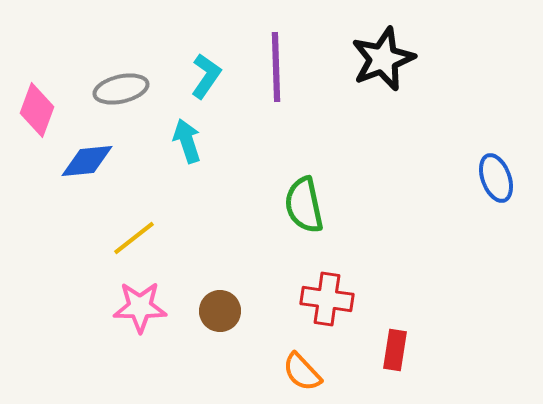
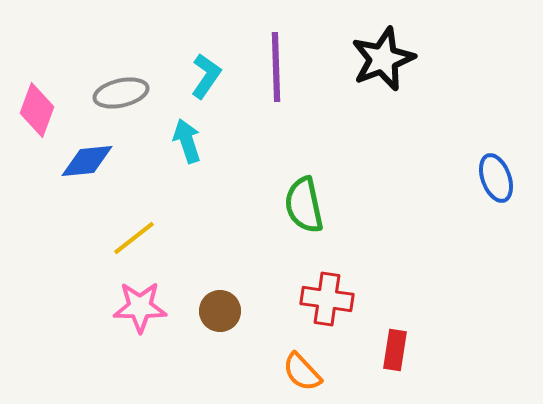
gray ellipse: moved 4 px down
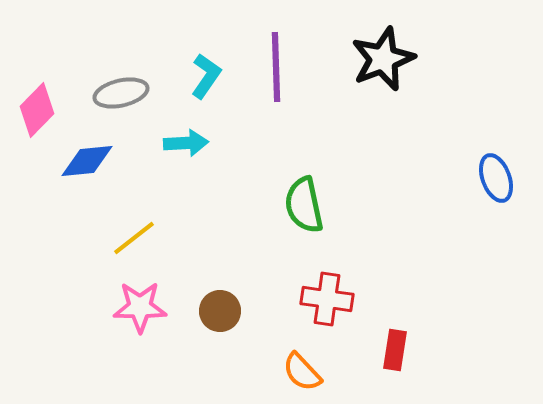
pink diamond: rotated 24 degrees clockwise
cyan arrow: moved 1 px left, 2 px down; rotated 105 degrees clockwise
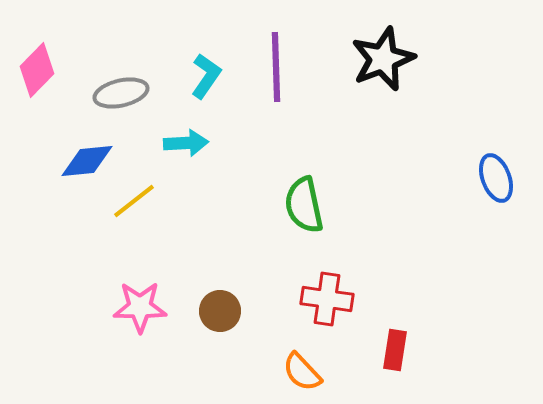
pink diamond: moved 40 px up
yellow line: moved 37 px up
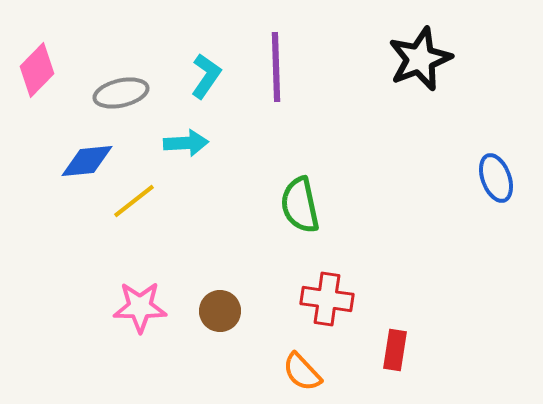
black star: moved 37 px right
green semicircle: moved 4 px left
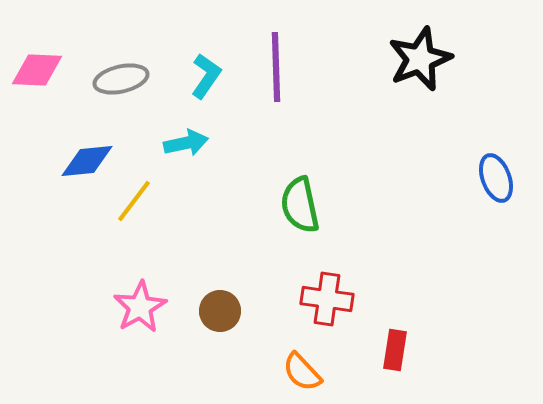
pink diamond: rotated 48 degrees clockwise
gray ellipse: moved 14 px up
cyan arrow: rotated 9 degrees counterclockwise
yellow line: rotated 15 degrees counterclockwise
pink star: rotated 30 degrees counterclockwise
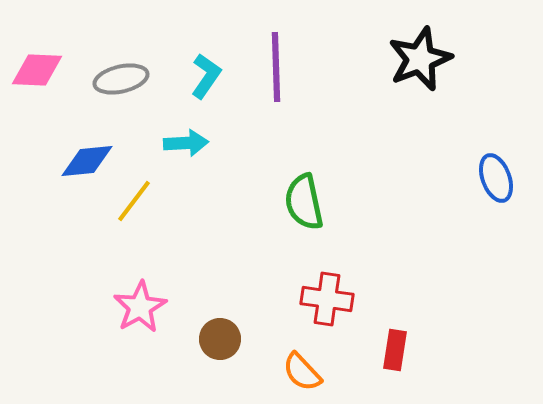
cyan arrow: rotated 9 degrees clockwise
green semicircle: moved 4 px right, 3 px up
brown circle: moved 28 px down
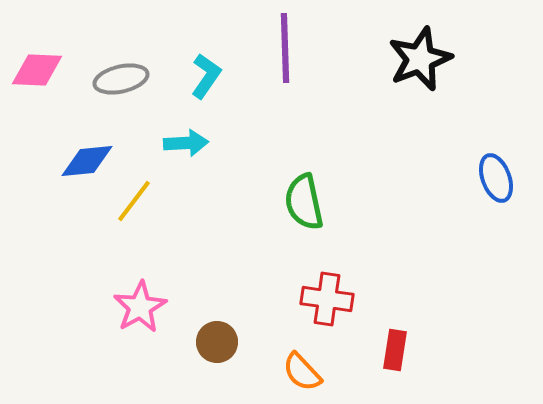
purple line: moved 9 px right, 19 px up
brown circle: moved 3 px left, 3 px down
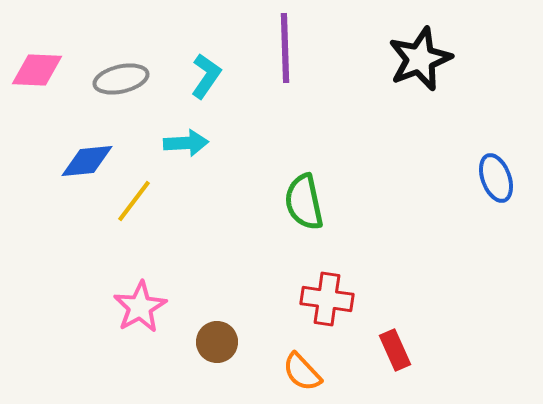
red rectangle: rotated 33 degrees counterclockwise
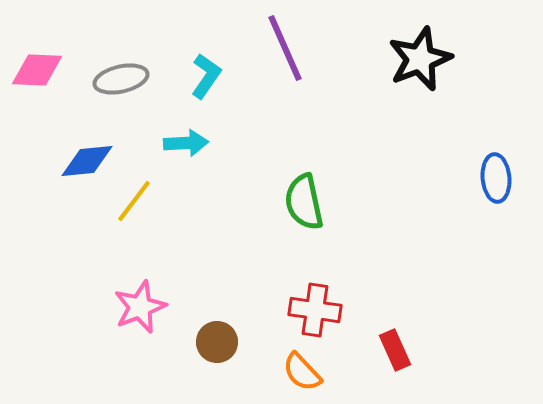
purple line: rotated 22 degrees counterclockwise
blue ellipse: rotated 15 degrees clockwise
red cross: moved 12 px left, 11 px down
pink star: rotated 8 degrees clockwise
